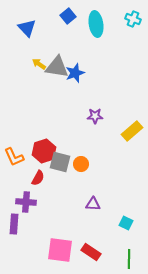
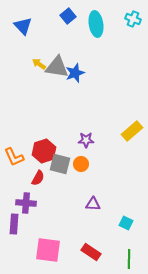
blue triangle: moved 4 px left, 2 px up
purple star: moved 9 px left, 24 px down
gray square: moved 2 px down
purple cross: moved 1 px down
pink square: moved 12 px left
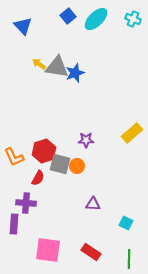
cyan ellipse: moved 5 px up; rotated 55 degrees clockwise
yellow rectangle: moved 2 px down
orange circle: moved 4 px left, 2 px down
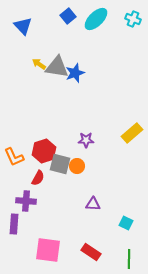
purple cross: moved 2 px up
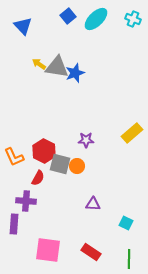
red hexagon: rotated 15 degrees counterclockwise
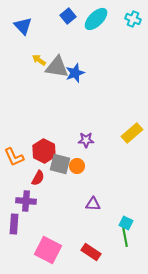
yellow arrow: moved 4 px up
pink square: rotated 20 degrees clockwise
green line: moved 4 px left, 22 px up; rotated 12 degrees counterclockwise
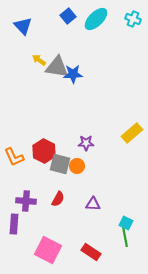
blue star: moved 2 px left, 1 px down; rotated 18 degrees clockwise
purple star: moved 3 px down
red semicircle: moved 20 px right, 21 px down
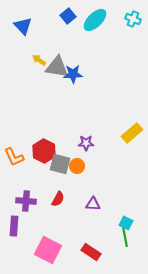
cyan ellipse: moved 1 px left, 1 px down
purple rectangle: moved 2 px down
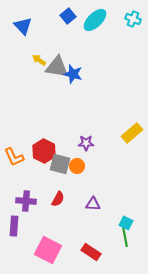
blue star: rotated 18 degrees clockwise
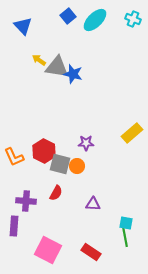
red semicircle: moved 2 px left, 6 px up
cyan square: rotated 16 degrees counterclockwise
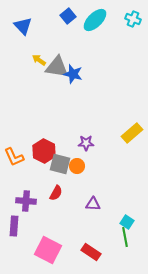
cyan square: moved 1 px right, 1 px up; rotated 24 degrees clockwise
